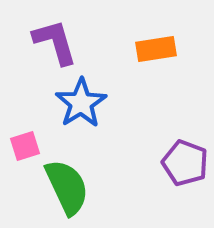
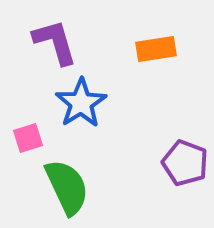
pink square: moved 3 px right, 8 px up
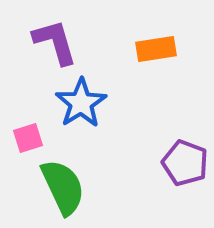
green semicircle: moved 4 px left
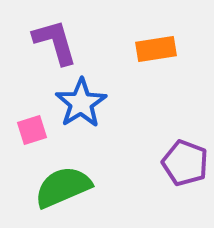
pink square: moved 4 px right, 8 px up
green semicircle: rotated 88 degrees counterclockwise
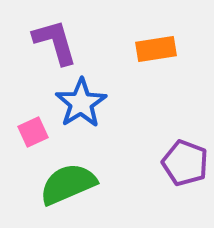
pink square: moved 1 px right, 2 px down; rotated 8 degrees counterclockwise
green semicircle: moved 5 px right, 3 px up
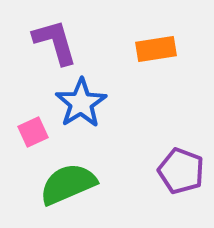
purple pentagon: moved 4 px left, 8 px down
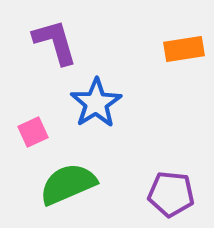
orange rectangle: moved 28 px right
blue star: moved 15 px right
purple pentagon: moved 10 px left, 23 px down; rotated 15 degrees counterclockwise
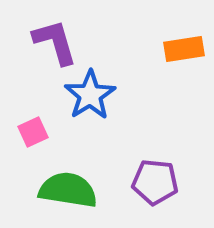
blue star: moved 6 px left, 8 px up
green semicircle: moved 6 px down; rotated 32 degrees clockwise
purple pentagon: moved 16 px left, 12 px up
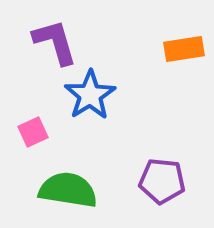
purple pentagon: moved 7 px right, 1 px up
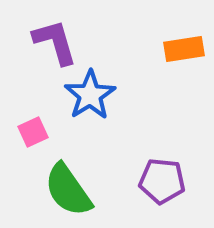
green semicircle: rotated 134 degrees counterclockwise
